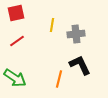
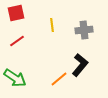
yellow line: rotated 16 degrees counterclockwise
gray cross: moved 8 px right, 4 px up
black L-shape: rotated 65 degrees clockwise
orange line: rotated 36 degrees clockwise
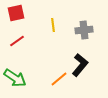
yellow line: moved 1 px right
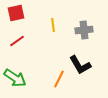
black L-shape: rotated 110 degrees clockwise
orange line: rotated 24 degrees counterclockwise
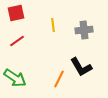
black L-shape: moved 1 px right, 2 px down
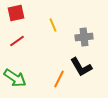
yellow line: rotated 16 degrees counterclockwise
gray cross: moved 7 px down
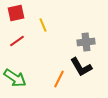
yellow line: moved 10 px left
gray cross: moved 2 px right, 5 px down
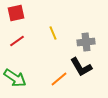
yellow line: moved 10 px right, 8 px down
orange line: rotated 24 degrees clockwise
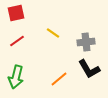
yellow line: rotated 32 degrees counterclockwise
black L-shape: moved 8 px right, 2 px down
green arrow: moved 1 px right, 1 px up; rotated 70 degrees clockwise
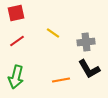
orange line: moved 2 px right, 1 px down; rotated 30 degrees clockwise
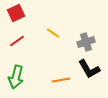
red square: rotated 12 degrees counterclockwise
gray cross: rotated 12 degrees counterclockwise
